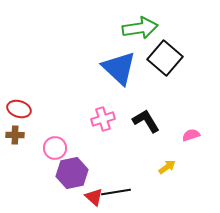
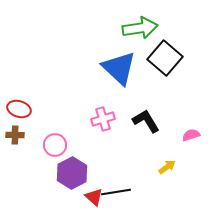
pink circle: moved 3 px up
purple hexagon: rotated 16 degrees counterclockwise
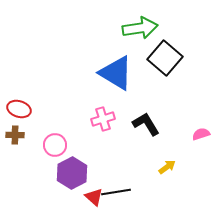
blue triangle: moved 3 px left, 5 px down; rotated 12 degrees counterclockwise
black L-shape: moved 3 px down
pink semicircle: moved 10 px right, 1 px up
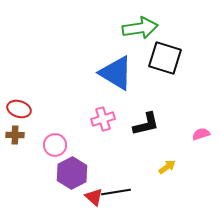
black square: rotated 24 degrees counterclockwise
black L-shape: rotated 108 degrees clockwise
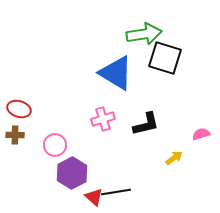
green arrow: moved 4 px right, 6 px down
yellow arrow: moved 7 px right, 9 px up
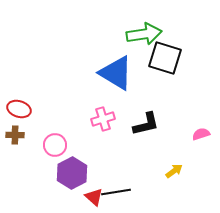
yellow arrow: moved 13 px down
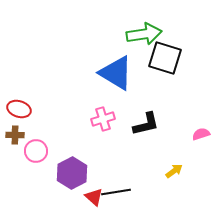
pink circle: moved 19 px left, 6 px down
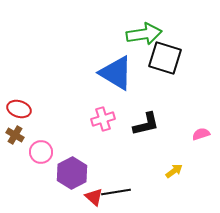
brown cross: rotated 30 degrees clockwise
pink circle: moved 5 px right, 1 px down
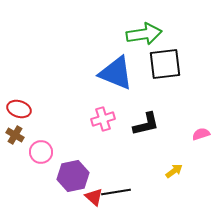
black square: moved 6 px down; rotated 24 degrees counterclockwise
blue triangle: rotated 9 degrees counterclockwise
purple hexagon: moved 1 px right, 3 px down; rotated 16 degrees clockwise
